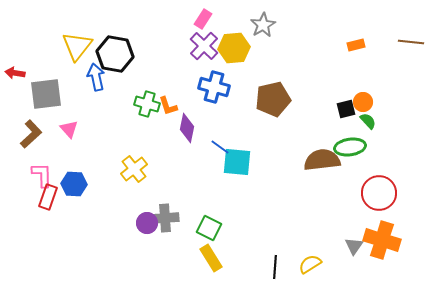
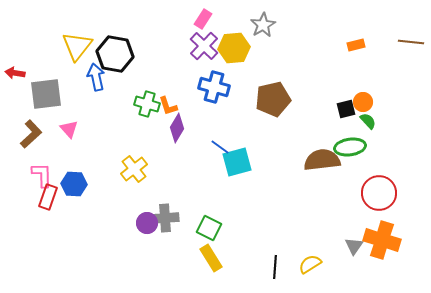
purple diamond: moved 10 px left; rotated 20 degrees clockwise
cyan square: rotated 20 degrees counterclockwise
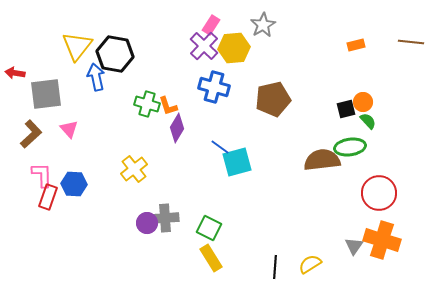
pink rectangle: moved 8 px right, 6 px down
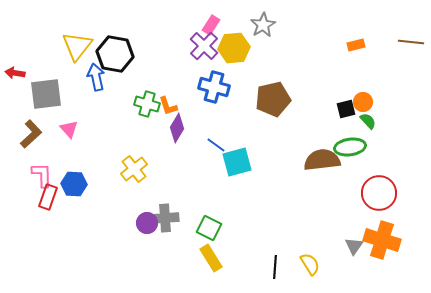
blue line: moved 4 px left, 2 px up
yellow semicircle: rotated 90 degrees clockwise
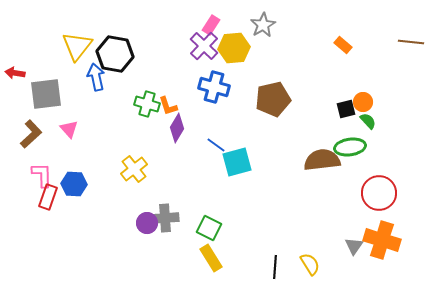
orange rectangle: moved 13 px left; rotated 54 degrees clockwise
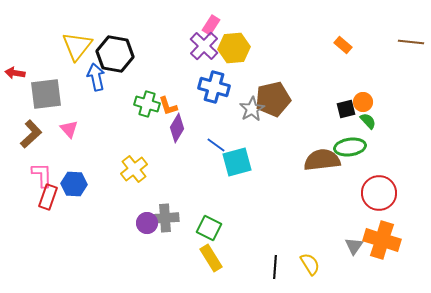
gray star: moved 11 px left, 84 px down
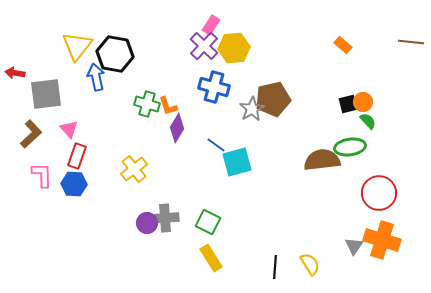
black square: moved 2 px right, 5 px up
red rectangle: moved 29 px right, 41 px up
green square: moved 1 px left, 6 px up
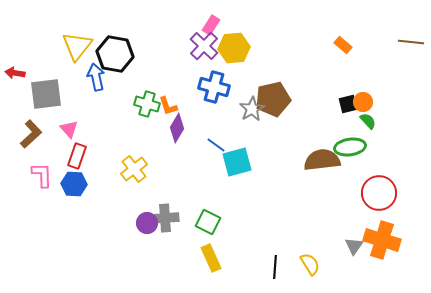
yellow rectangle: rotated 8 degrees clockwise
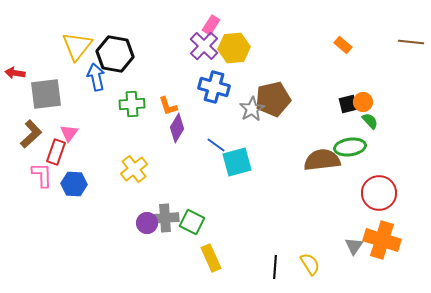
green cross: moved 15 px left; rotated 20 degrees counterclockwise
green semicircle: moved 2 px right
pink triangle: moved 4 px down; rotated 18 degrees clockwise
red rectangle: moved 21 px left, 4 px up
green square: moved 16 px left
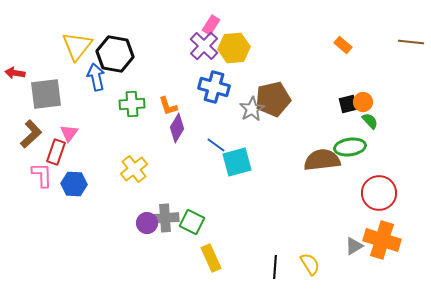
gray triangle: rotated 24 degrees clockwise
